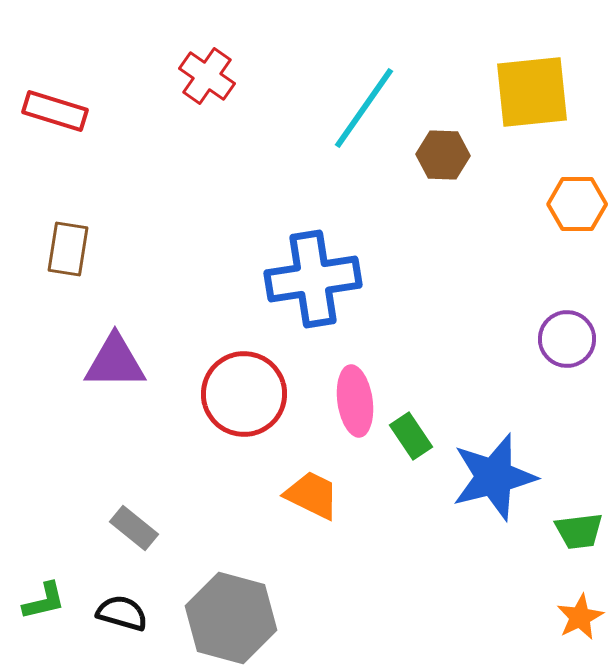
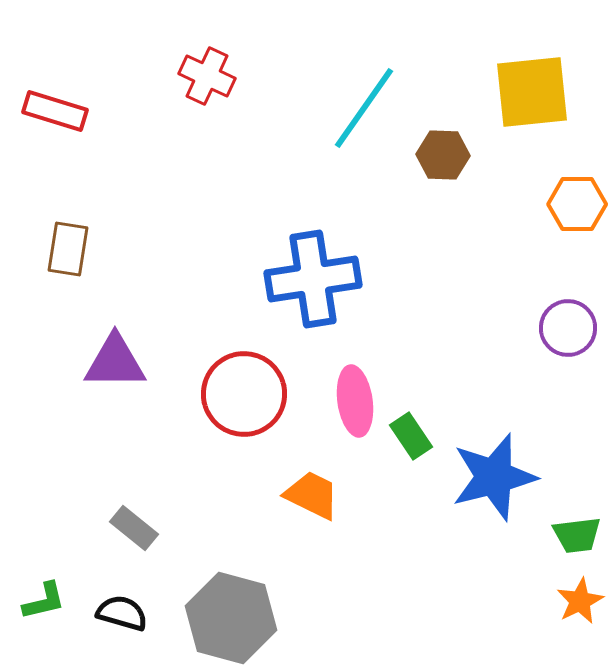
red cross: rotated 10 degrees counterclockwise
purple circle: moved 1 px right, 11 px up
green trapezoid: moved 2 px left, 4 px down
orange star: moved 16 px up
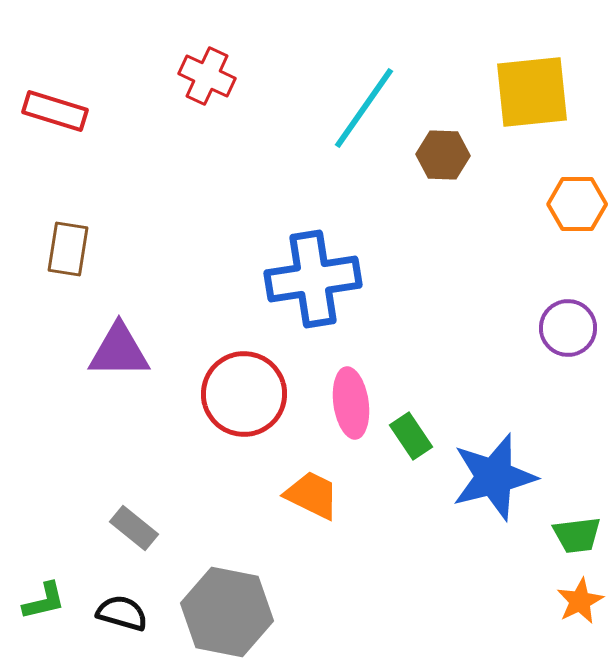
purple triangle: moved 4 px right, 11 px up
pink ellipse: moved 4 px left, 2 px down
gray hexagon: moved 4 px left, 6 px up; rotated 4 degrees counterclockwise
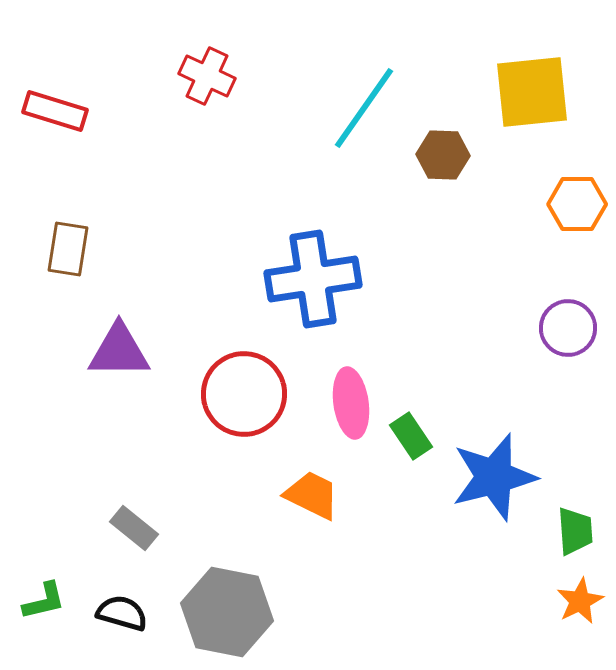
green trapezoid: moved 2 px left, 4 px up; rotated 87 degrees counterclockwise
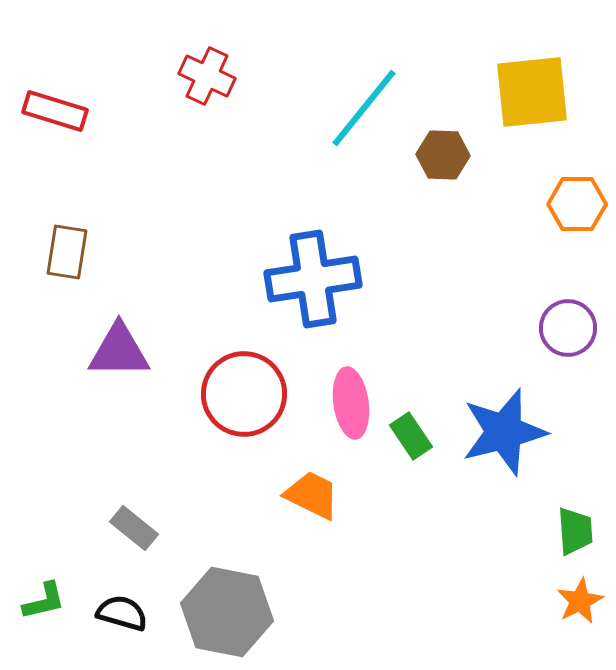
cyan line: rotated 4 degrees clockwise
brown rectangle: moved 1 px left, 3 px down
blue star: moved 10 px right, 45 px up
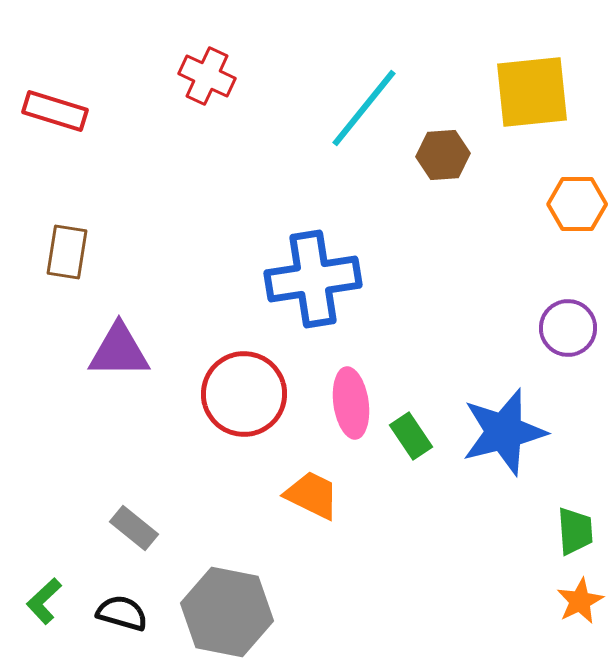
brown hexagon: rotated 6 degrees counterclockwise
green L-shape: rotated 150 degrees clockwise
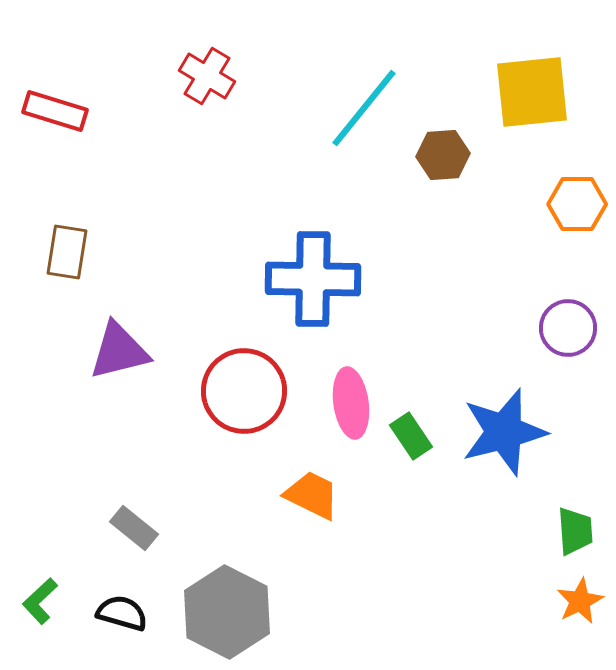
red cross: rotated 6 degrees clockwise
blue cross: rotated 10 degrees clockwise
purple triangle: rotated 14 degrees counterclockwise
red circle: moved 3 px up
green L-shape: moved 4 px left
gray hexagon: rotated 16 degrees clockwise
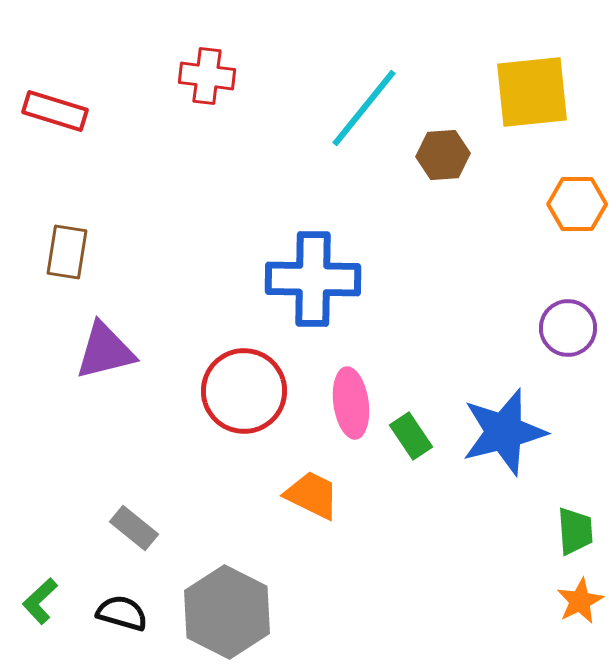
red cross: rotated 24 degrees counterclockwise
purple triangle: moved 14 px left
